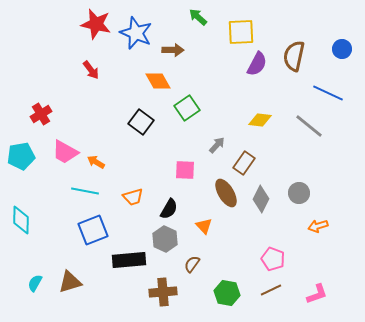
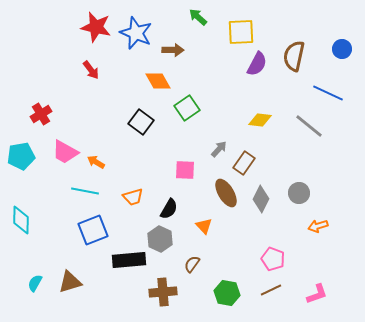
red star at (96, 24): moved 3 px down
gray arrow at (217, 145): moved 2 px right, 4 px down
gray hexagon at (165, 239): moved 5 px left
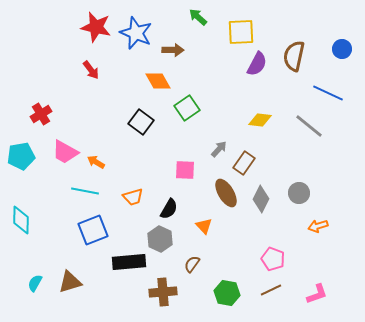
black rectangle at (129, 260): moved 2 px down
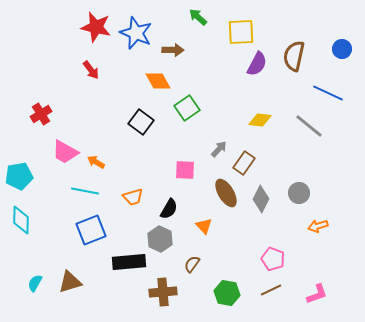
cyan pentagon at (21, 156): moved 2 px left, 20 px down
blue square at (93, 230): moved 2 px left
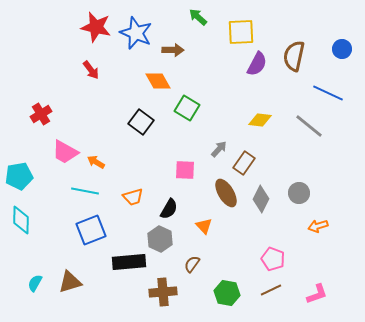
green square at (187, 108): rotated 25 degrees counterclockwise
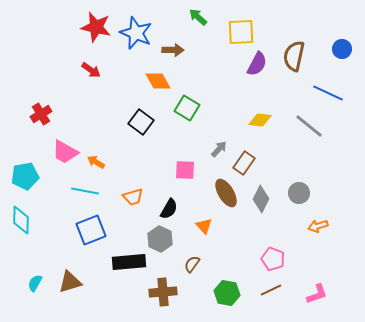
red arrow at (91, 70): rotated 18 degrees counterclockwise
cyan pentagon at (19, 176): moved 6 px right
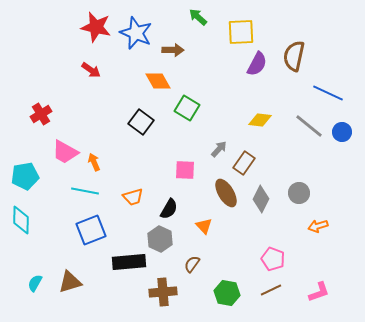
blue circle at (342, 49): moved 83 px down
orange arrow at (96, 162): moved 2 px left; rotated 36 degrees clockwise
pink L-shape at (317, 294): moved 2 px right, 2 px up
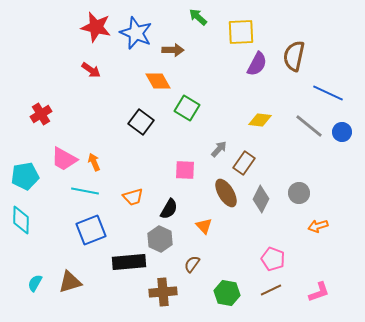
pink trapezoid at (65, 152): moved 1 px left, 7 px down
